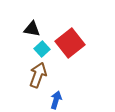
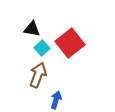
cyan square: moved 1 px up
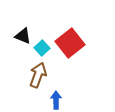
black triangle: moved 9 px left, 7 px down; rotated 12 degrees clockwise
blue arrow: rotated 18 degrees counterclockwise
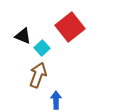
red square: moved 16 px up
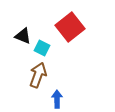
cyan square: rotated 21 degrees counterclockwise
blue arrow: moved 1 px right, 1 px up
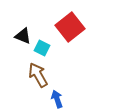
brown arrow: rotated 50 degrees counterclockwise
blue arrow: rotated 18 degrees counterclockwise
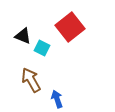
brown arrow: moved 7 px left, 5 px down
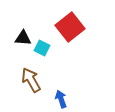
black triangle: moved 2 px down; rotated 18 degrees counterclockwise
blue arrow: moved 4 px right
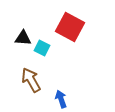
red square: rotated 24 degrees counterclockwise
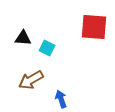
red square: moved 24 px right; rotated 24 degrees counterclockwise
cyan square: moved 5 px right
brown arrow: rotated 90 degrees counterclockwise
